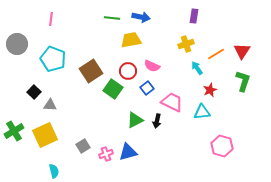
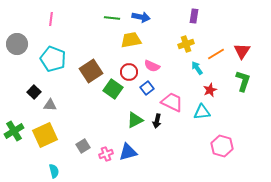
red circle: moved 1 px right, 1 px down
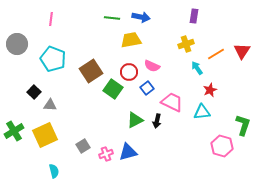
green L-shape: moved 44 px down
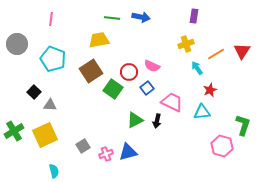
yellow trapezoid: moved 32 px left
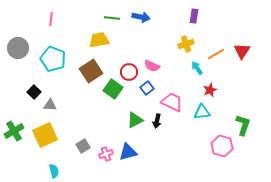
gray circle: moved 1 px right, 4 px down
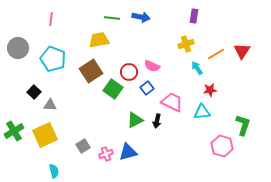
red star: rotated 16 degrees clockwise
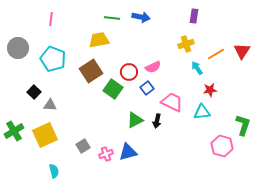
pink semicircle: moved 1 px right, 1 px down; rotated 49 degrees counterclockwise
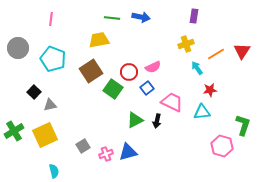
gray triangle: rotated 16 degrees counterclockwise
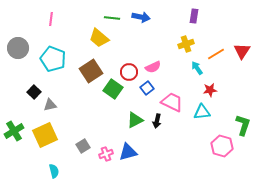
yellow trapezoid: moved 2 px up; rotated 130 degrees counterclockwise
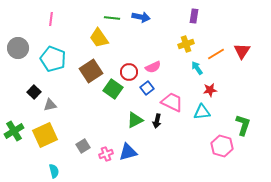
yellow trapezoid: rotated 15 degrees clockwise
